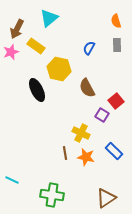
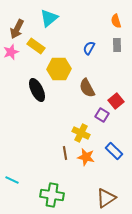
yellow hexagon: rotated 15 degrees counterclockwise
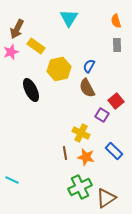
cyan triangle: moved 20 px right; rotated 18 degrees counterclockwise
blue semicircle: moved 18 px down
yellow hexagon: rotated 10 degrees counterclockwise
black ellipse: moved 6 px left
green cross: moved 28 px right, 8 px up; rotated 35 degrees counterclockwise
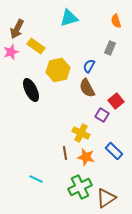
cyan triangle: rotated 42 degrees clockwise
gray rectangle: moved 7 px left, 3 px down; rotated 24 degrees clockwise
yellow hexagon: moved 1 px left, 1 px down
cyan line: moved 24 px right, 1 px up
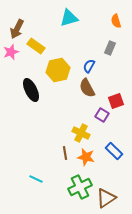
red square: rotated 21 degrees clockwise
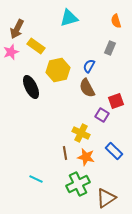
black ellipse: moved 3 px up
green cross: moved 2 px left, 3 px up
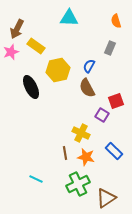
cyan triangle: rotated 18 degrees clockwise
